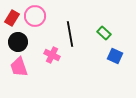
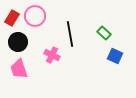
pink trapezoid: moved 2 px down
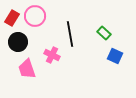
pink trapezoid: moved 8 px right
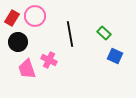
pink cross: moved 3 px left, 5 px down
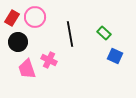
pink circle: moved 1 px down
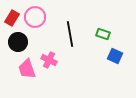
green rectangle: moved 1 px left, 1 px down; rotated 24 degrees counterclockwise
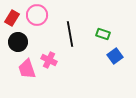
pink circle: moved 2 px right, 2 px up
blue square: rotated 28 degrees clockwise
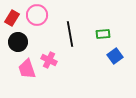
green rectangle: rotated 24 degrees counterclockwise
